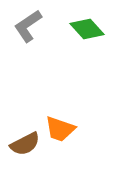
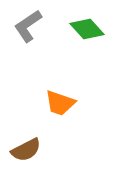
orange trapezoid: moved 26 px up
brown semicircle: moved 1 px right, 6 px down
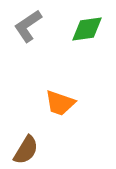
green diamond: rotated 56 degrees counterclockwise
brown semicircle: rotated 32 degrees counterclockwise
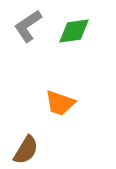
green diamond: moved 13 px left, 2 px down
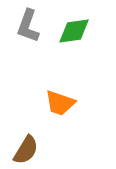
gray L-shape: rotated 36 degrees counterclockwise
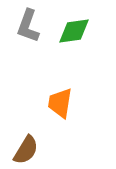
orange trapezoid: rotated 80 degrees clockwise
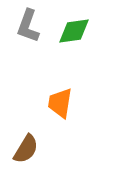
brown semicircle: moved 1 px up
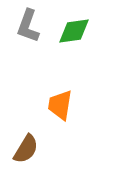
orange trapezoid: moved 2 px down
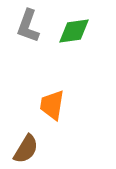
orange trapezoid: moved 8 px left
